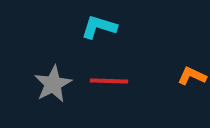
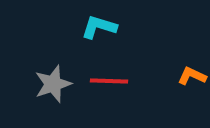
gray star: rotated 9 degrees clockwise
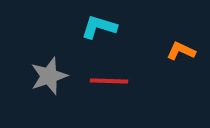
orange L-shape: moved 11 px left, 25 px up
gray star: moved 4 px left, 8 px up
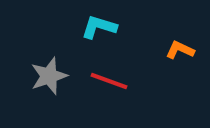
orange L-shape: moved 1 px left, 1 px up
red line: rotated 18 degrees clockwise
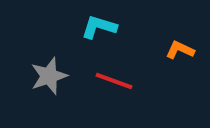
red line: moved 5 px right
